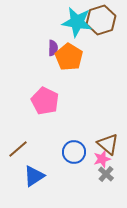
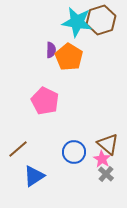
purple semicircle: moved 2 px left, 2 px down
pink star: rotated 24 degrees counterclockwise
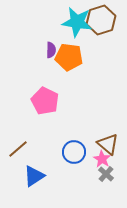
orange pentagon: rotated 24 degrees counterclockwise
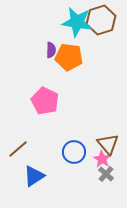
brown triangle: rotated 10 degrees clockwise
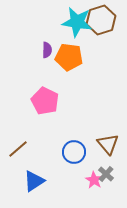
purple semicircle: moved 4 px left
pink star: moved 8 px left, 21 px down
blue triangle: moved 5 px down
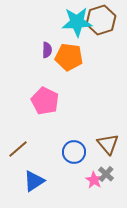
cyan star: rotated 12 degrees counterclockwise
